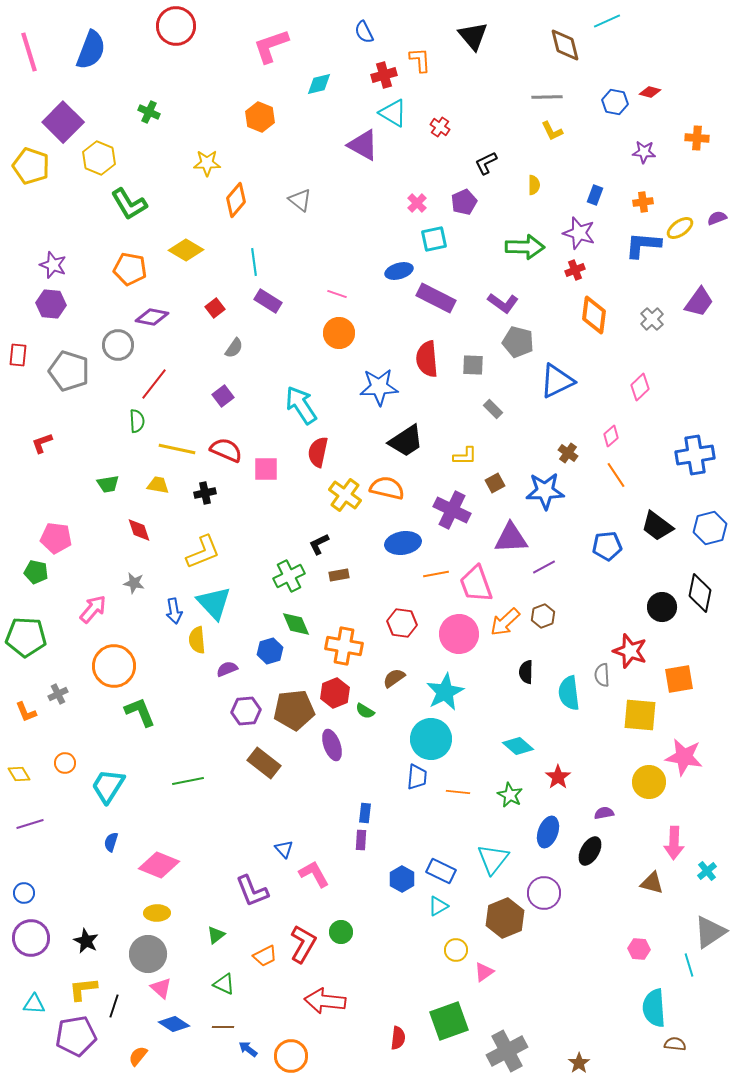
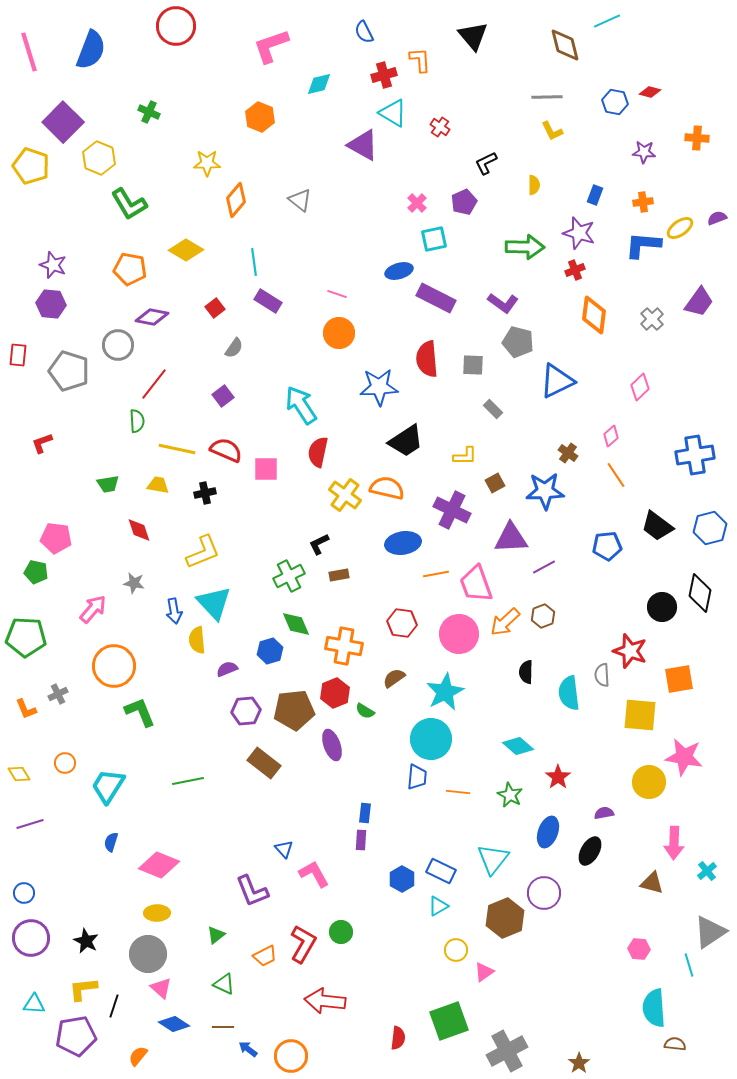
orange L-shape at (26, 712): moved 3 px up
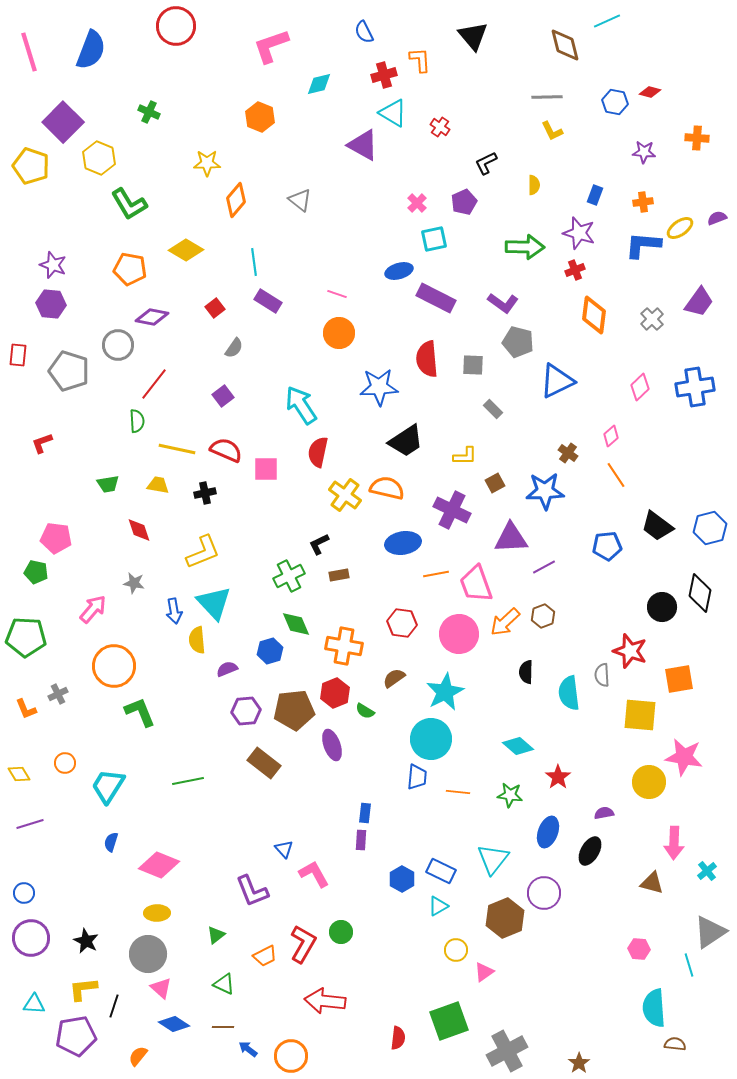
blue cross at (695, 455): moved 68 px up
green star at (510, 795): rotated 20 degrees counterclockwise
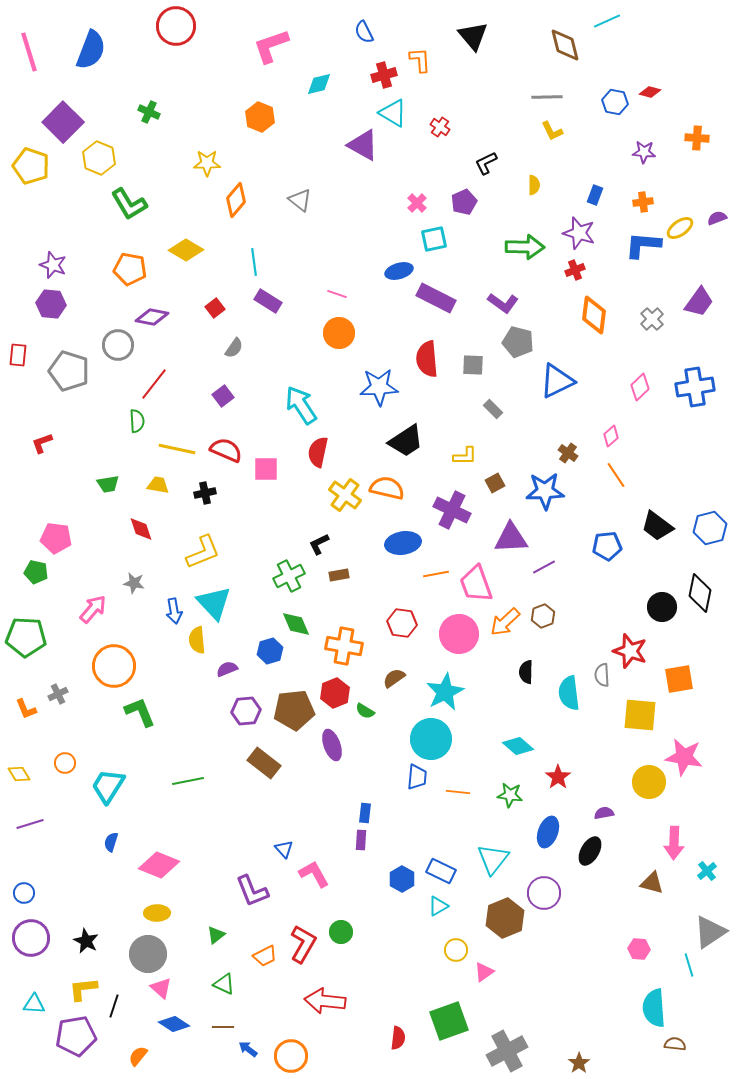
red diamond at (139, 530): moved 2 px right, 1 px up
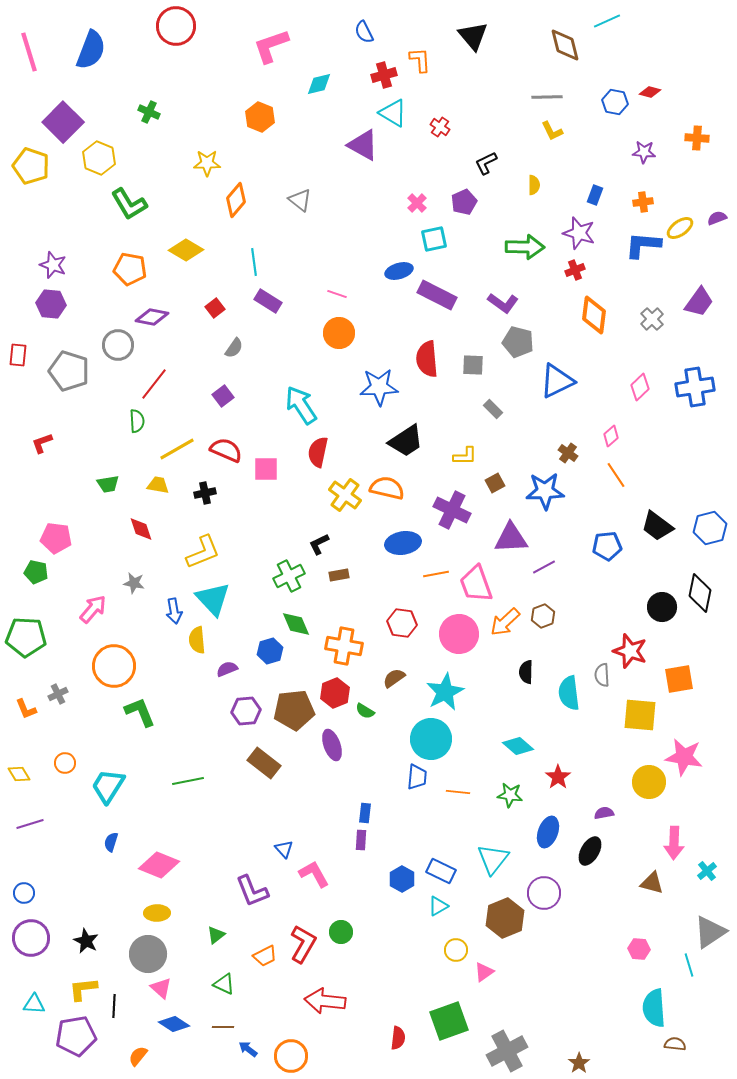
purple rectangle at (436, 298): moved 1 px right, 3 px up
yellow line at (177, 449): rotated 42 degrees counterclockwise
cyan triangle at (214, 603): moved 1 px left, 4 px up
black line at (114, 1006): rotated 15 degrees counterclockwise
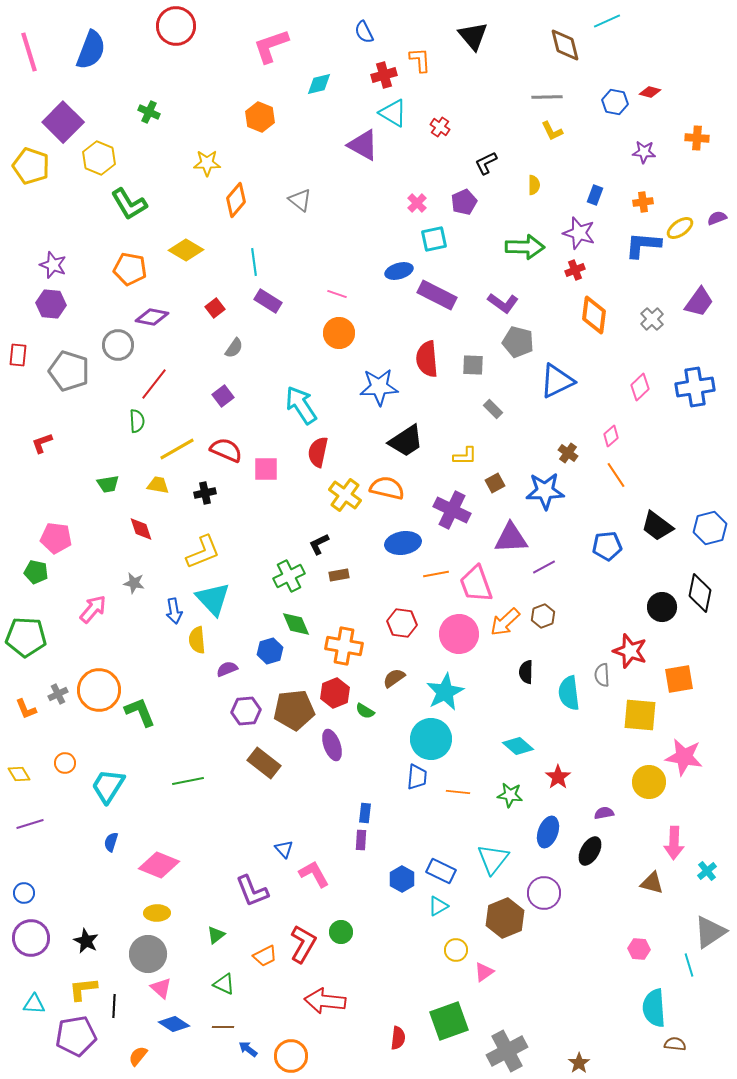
orange circle at (114, 666): moved 15 px left, 24 px down
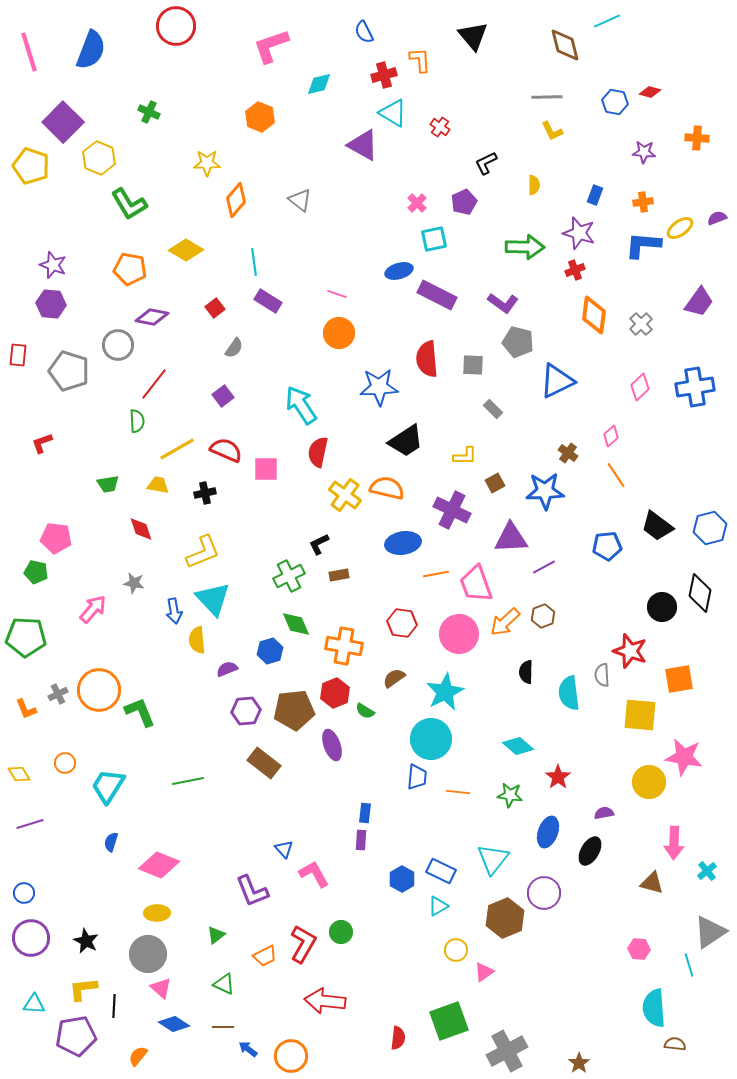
gray cross at (652, 319): moved 11 px left, 5 px down
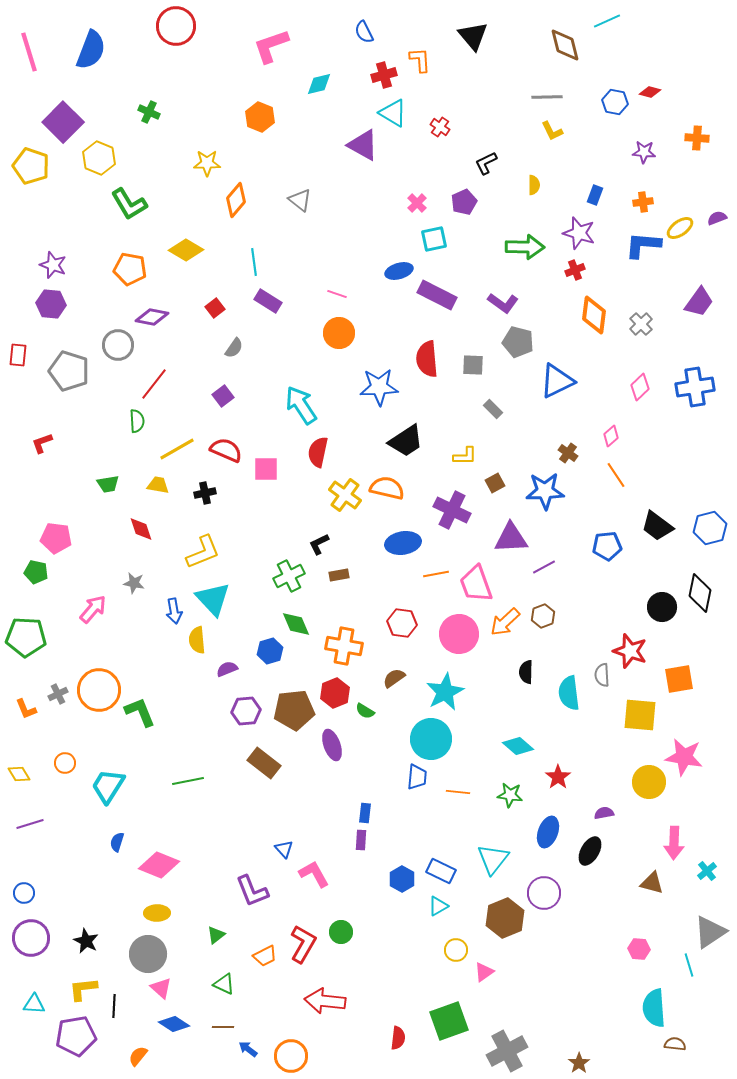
blue semicircle at (111, 842): moved 6 px right
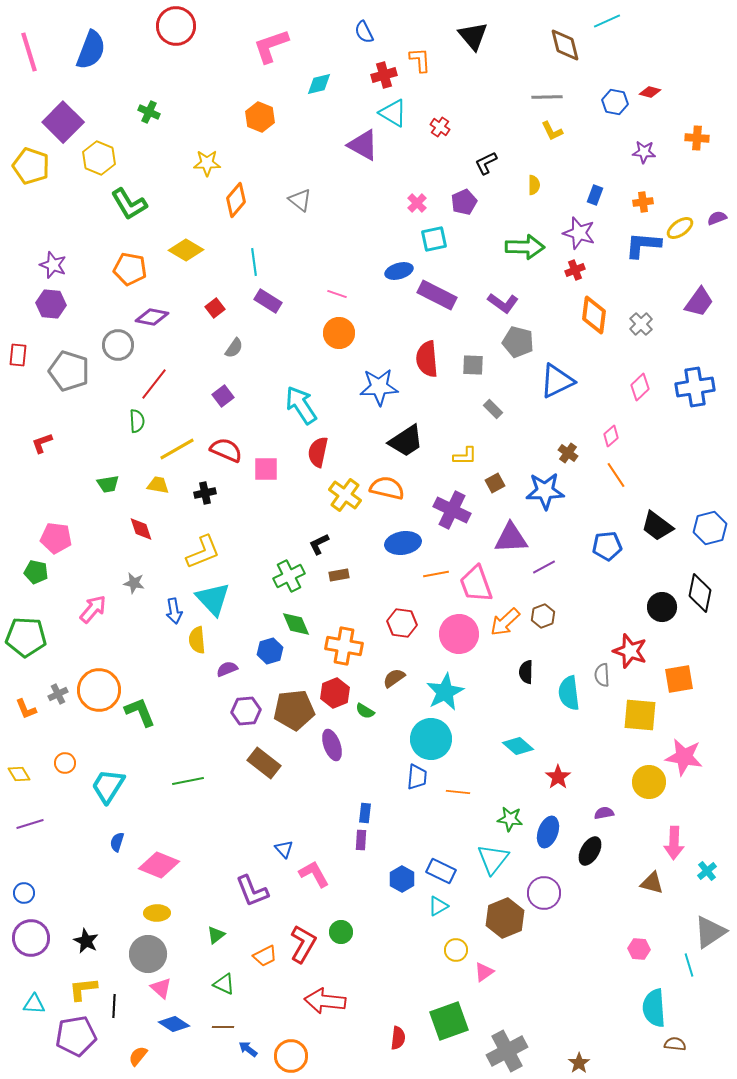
green star at (510, 795): moved 24 px down
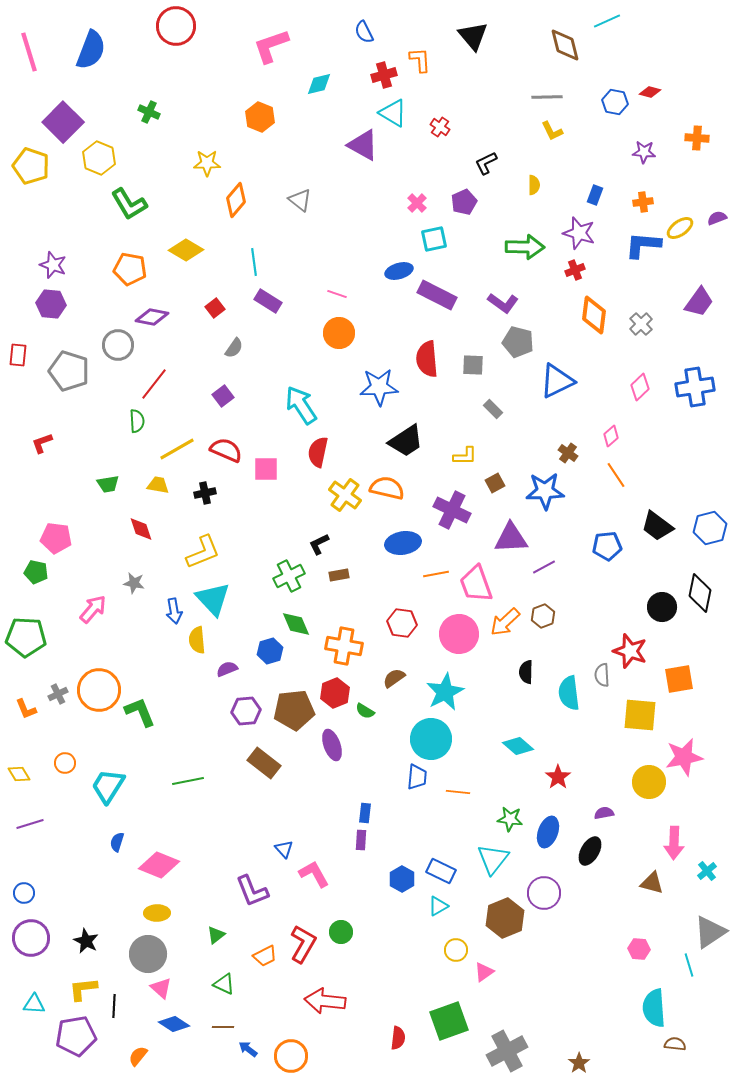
pink star at (684, 757): rotated 21 degrees counterclockwise
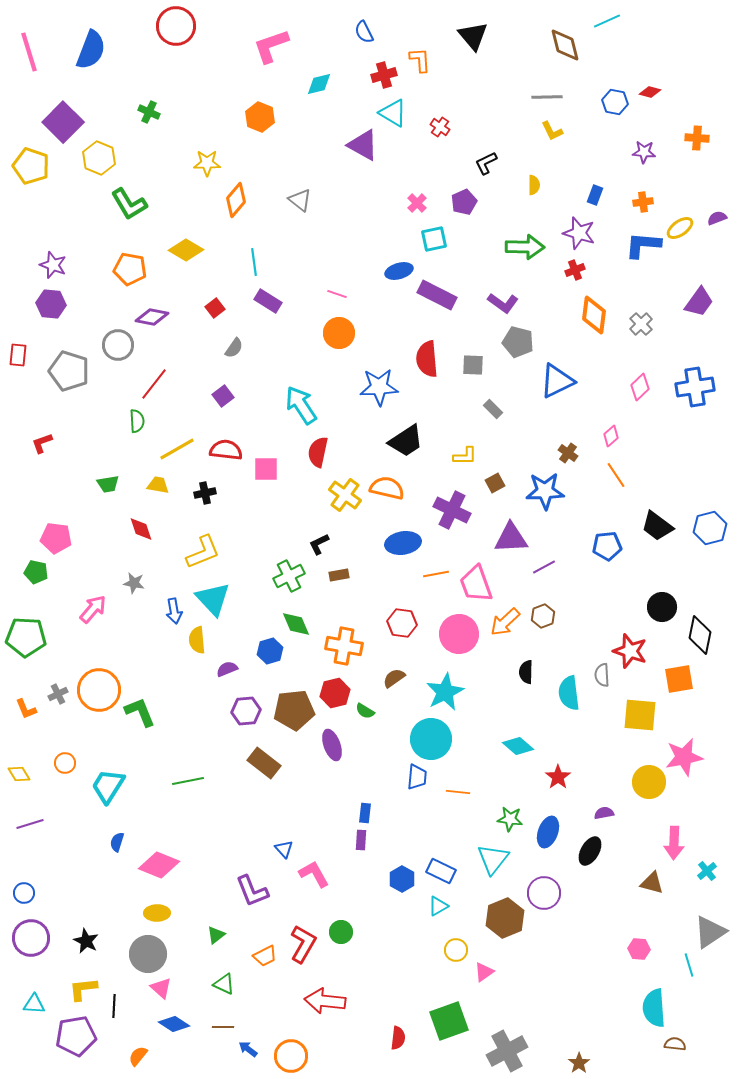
red semicircle at (226, 450): rotated 16 degrees counterclockwise
black diamond at (700, 593): moved 42 px down
red hexagon at (335, 693): rotated 8 degrees clockwise
